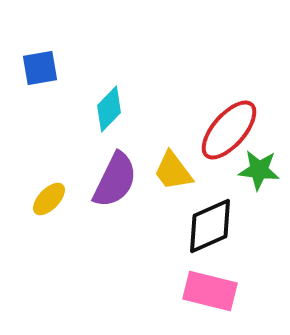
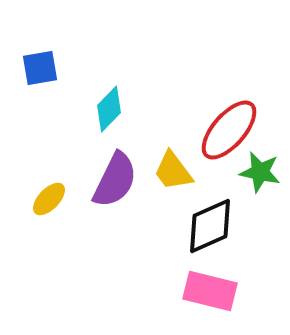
green star: moved 1 px right, 2 px down; rotated 6 degrees clockwise
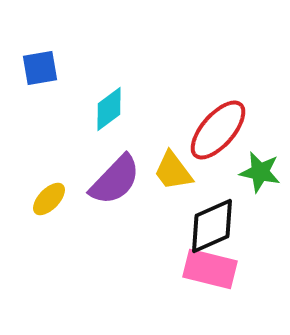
cyan diamond: rotated 9 degrees clockwise
red ellipse: moved 11 px left
purple semicircle: rotated 18 degrees clockwise
black diamond: moved 2 px right
pink rectangle: moved 22 px up
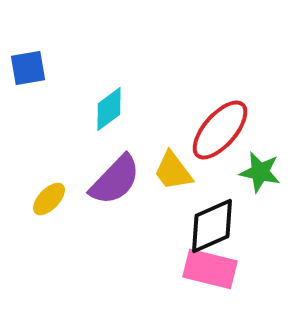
blue square: moved 12 px left
red ellipse: moved 2 px right
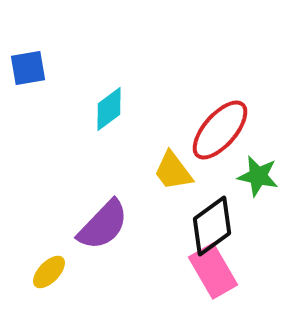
green star: moved 2 px left, 4 px down
purple semicircle: moved 12 px left, 45 px down
yellow ellipse: moved 73 px down
black diamond: rotated 12 degrees counterclockwise
pink rectangle: moved 3 px right, 2 px down; rotated 46 degrees clockwise
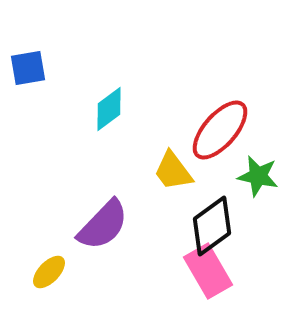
pink rectangle: moved 5 px left
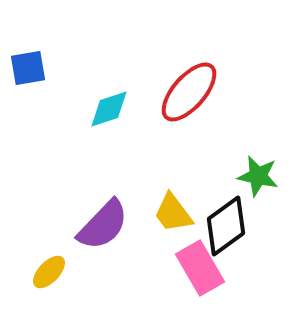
cyan diamond: rotated 18 degrees clockwise
red ellipse: moved 31 px left, 38 px up
yellow trapezoid: moved 42 px down
black diamond: moved 14 px right
pink rectangle: moved 8 px left, 3 px up
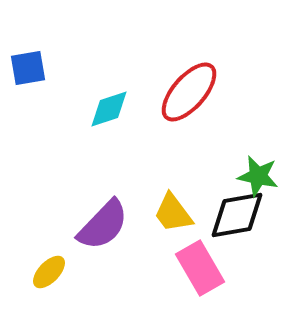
black diamond: moved 11 px right, 11 px up; rotated 26 degrees clockwise
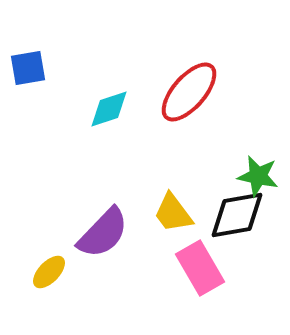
purple semicircle: moved 8 px down
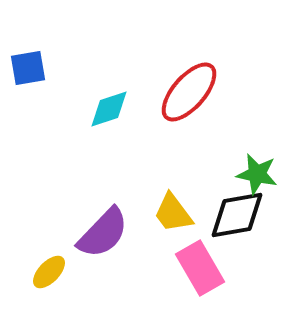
green star: moved 1 px left, 2 px up
